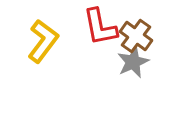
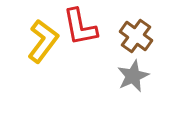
red L-shape: moved 20 px left
gray star: moved 14 px down
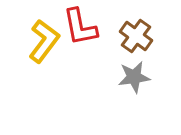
yellow L-shape: moved 1 px right
gray star: moved 1 px right, 1 px down; rotated 16 degrees clockwise
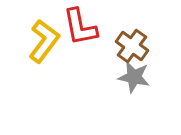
brown cross: moved 4 px left, 10 px down
gray star: rotated 20 degrees clockwise
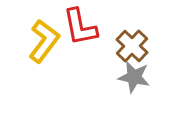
brown cross: rotated 8 degrees clockwise
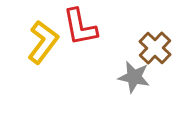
yellow L-shape: moved 1 px left, 1 px down
brown cross: moved 23 px right, 2 px down
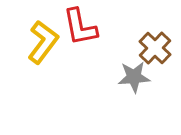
gray star: rotated 16 degrees counterclockwise
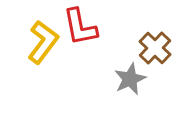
gray star: moved 4 px left, 2 px down; rotated 20 degrees counterclockwise
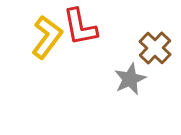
yellow L-shape: moved 4 px right, 5 px up
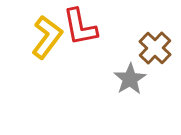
gray star: rotated 8 degrees counterclockwise
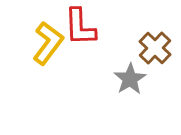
red L-shape: rotated 9 degrees clockwise
yellow L-shape: moved 1 px right, 6 px down
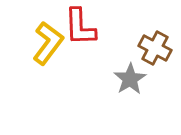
brown cross: rotated 16 degrees counterclockwise
